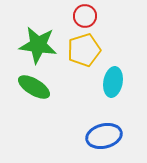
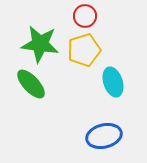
green star: moved 2 px right, 1 px up
cyan ellipse: rotated 28 degrees counterclockwise
green ellipse: moved 3 px left, 3 px up; rotated 16 degrees clockwise
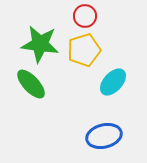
cyan ellipse: rotated 60 degrees clockwise
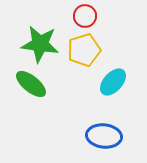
green ellipse: rotated 8 degrees counterclockwise
blue ellipse: rotated 20 degrees clockwise
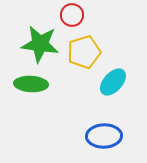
red circle: moved 13 px left, 1 px up
yellow pentagon: moved 2 px down
green ellipse: rotated 36 degrees counterclockwise
blue ellipse: rotated 8 degrees counterclockwise
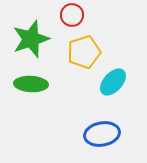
green star: moved 9 px left, 5 px up; rotated 27 degrees counterclockwise
blue ellipse: moved 2 px left, 2 px up; rotated 8 degrees counterclockwise
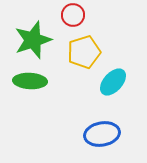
red circle: moved 1 px right
green star: moved 2 px right, 1 px down
green ellipse: moved 1 px left, 3 px up
